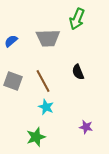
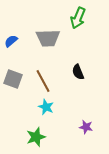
green arrow: moved 1 px right, 1 px up
gray square: moved 2 px up
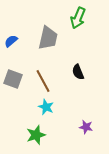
gray trapezoid: rotated 75 degrees counterclockwise
green star: moved 2 px up
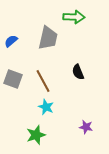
green arrow: moved 4 px left, 1 px up; rotated 110 degrees counterclockwise
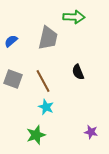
purple star: moved 5 px right, 5 px down
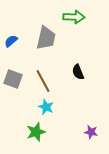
gray trapezoid: moved 2 px left
green star: moved 3 px up
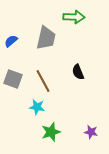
cyan star: moved 9 px left; rotated 14 degrees counterclockwise
green star: moved 15 px right
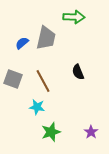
blue semicircle: moved 11 px right, 2 px down
purple star: rotated 24 degrees clockwise
